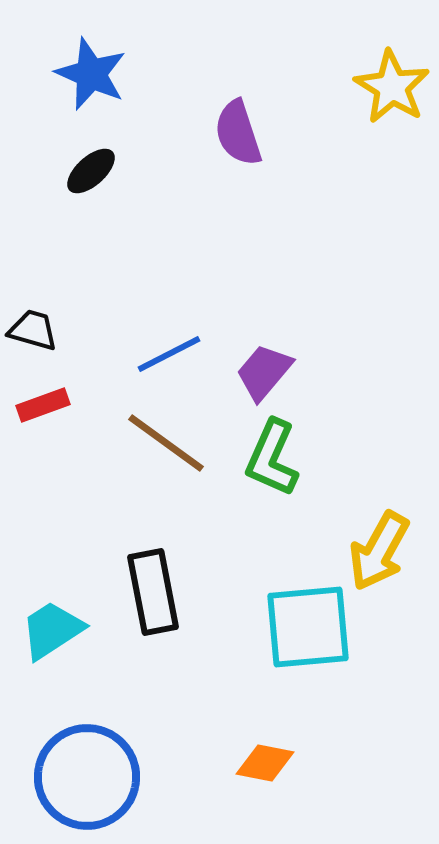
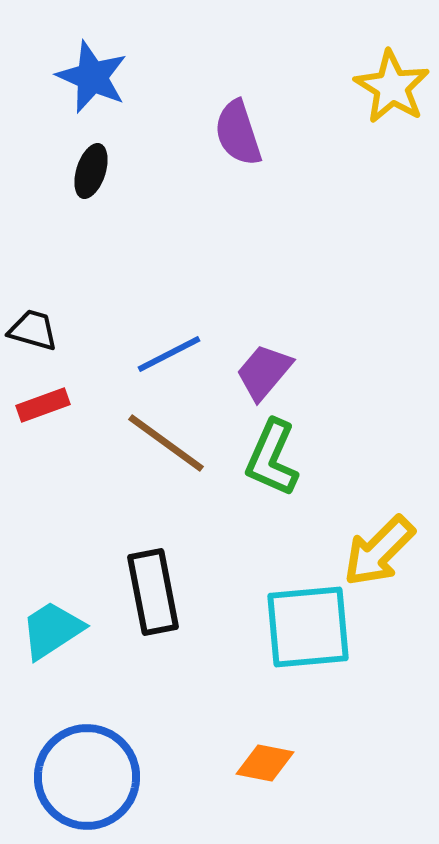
blue star: moved 1 px right, 3 px down
black ellipse: rotated 30 degrees counterclockwise
yellow arrow: rotated 16 degrees clockwise
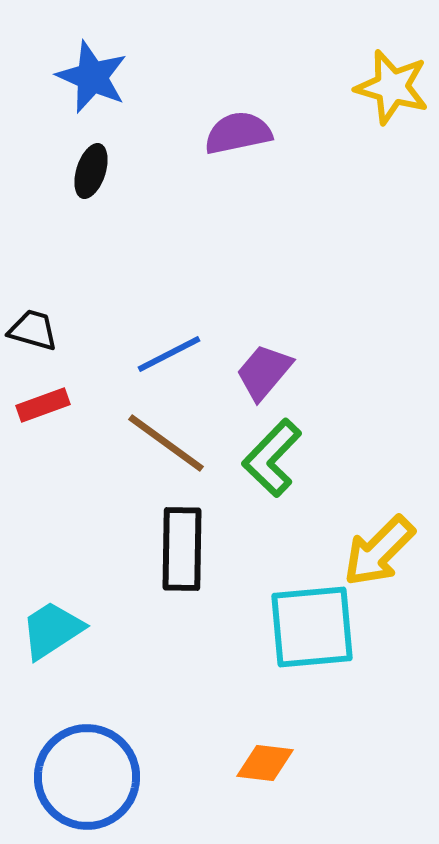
yellow star: rotated 16 degrees counterclockwise
purple semicircle: rotated 96 degrees clockwise
green L-shape: rotated 20 degrees clockwise
black rectangle: moved 29 px right, 43 px up; rotated 12 degrees clockwise
cyan square: moved 4 px right
orange diamond: rotated 4 degrees counterclockwise
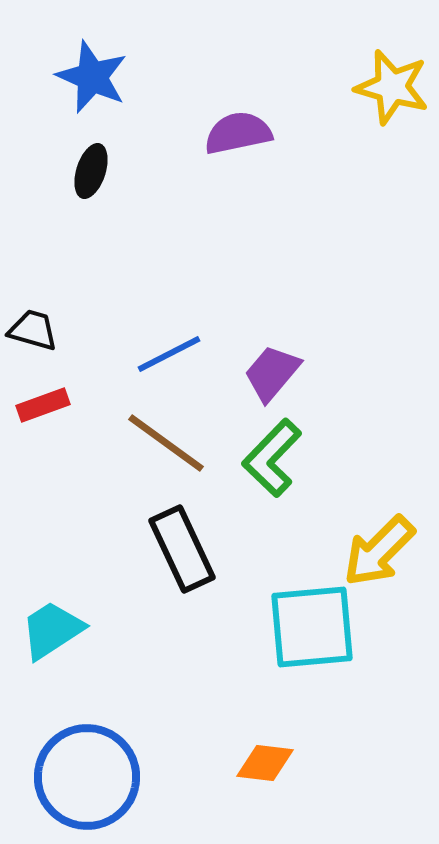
purple trapezoid: moved 8 px right, 1 px down
black rectangle: rotated 26 degrees counterclockwise
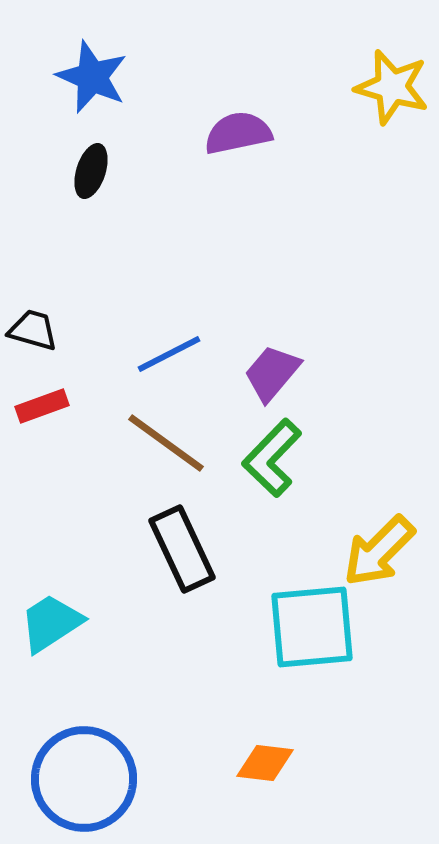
red rectangle: moved 1 px left, 1 px down
cyan trapezoid: moved 1 px left, 7 px up
blue circle: moved 3 px left, 2 px down
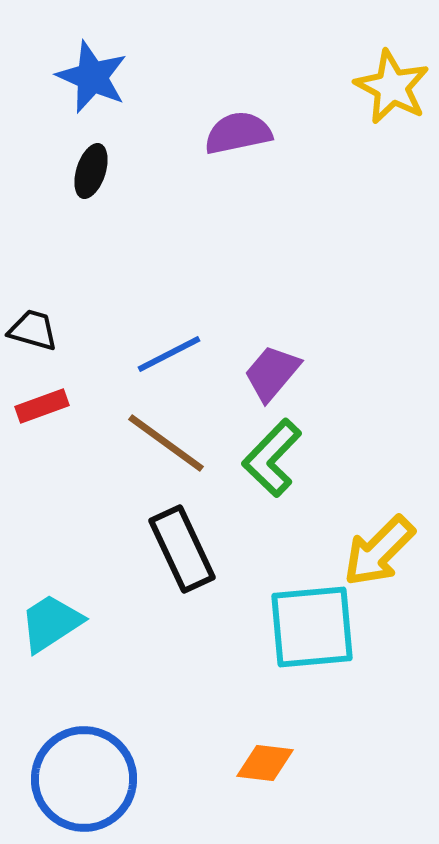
yellow star: rotated 12 degrees clockwise
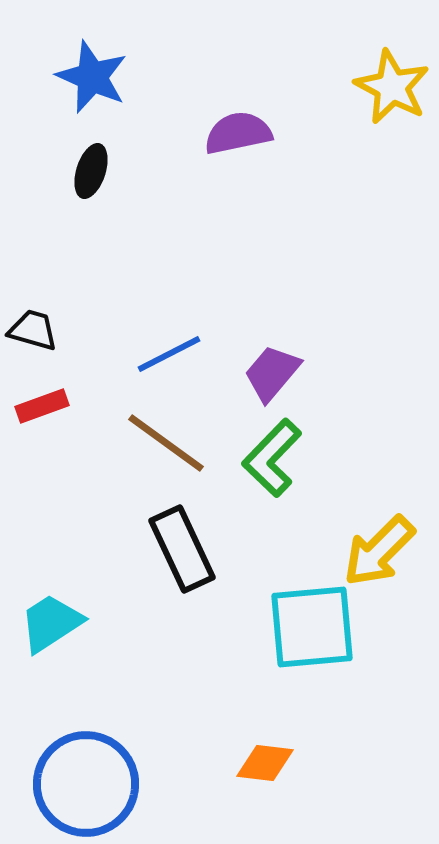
blue circle: moved 2 px right, 5 px down
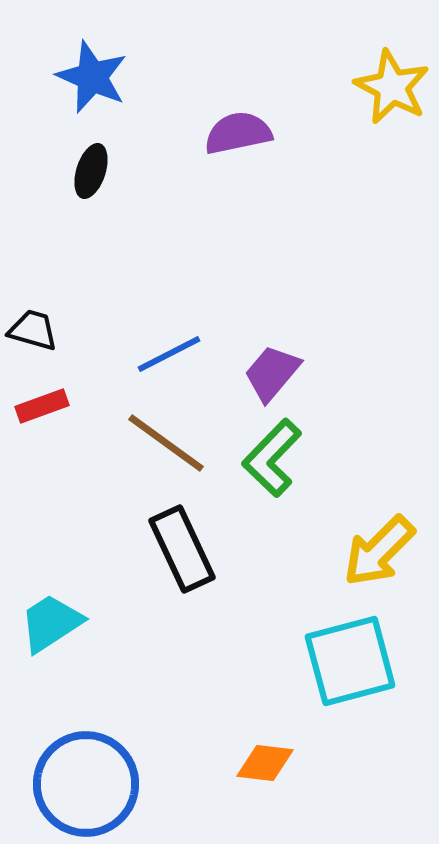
cyan square: moved 38 px right, 34 px down; rotated 10 degrees counterclockwise
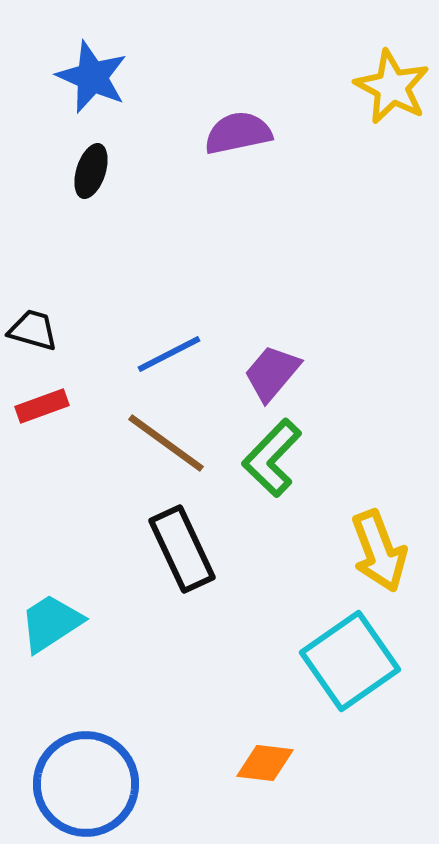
yellow arrow: rotated 66 degrees counterclockwise
cyan square: rotated 20 degrees counterclockwise
